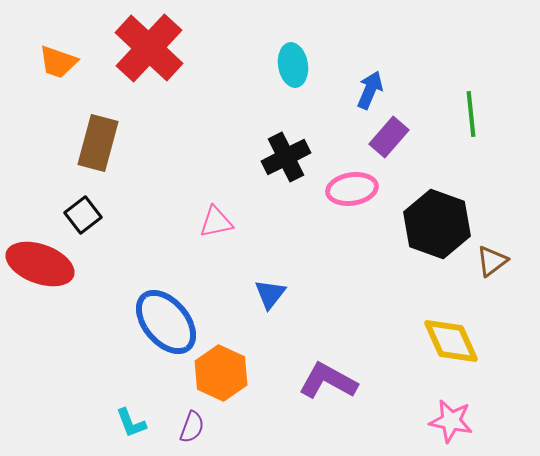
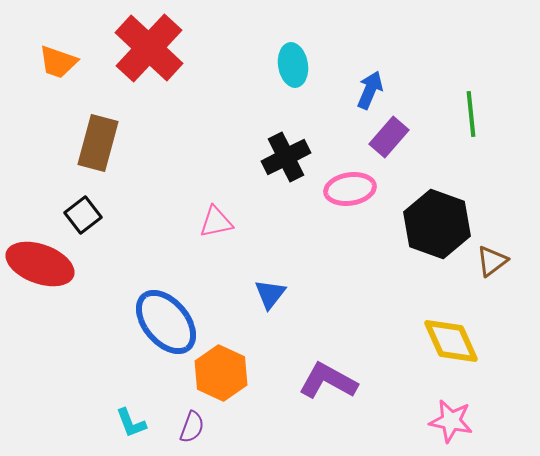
pink ellipse: moved 2 px left
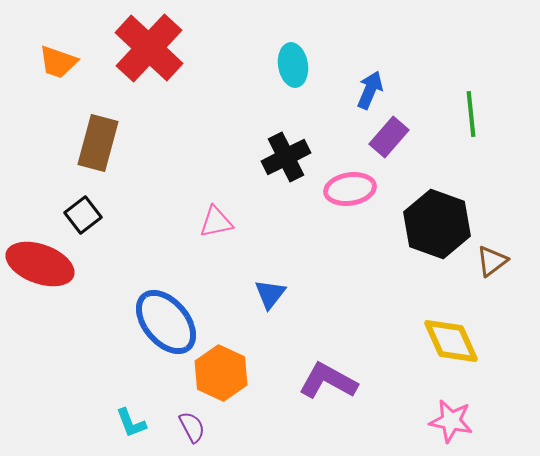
purple semicircle: rotated 48 degrees counterclockwise
